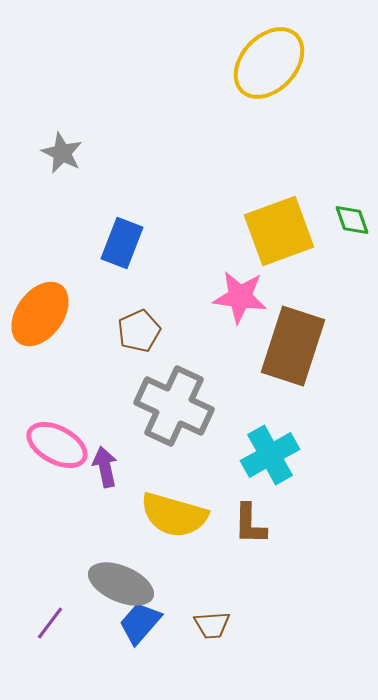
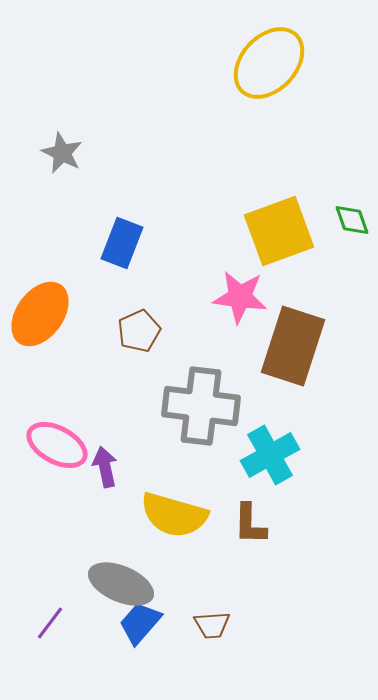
gray cross: moved 27 px right; rotated 18 degrees counterclockwise
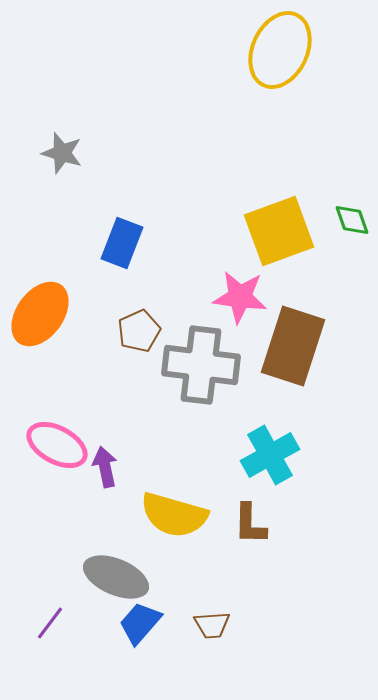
yellow ellipse: moved 11 px right, 13 px up; rotated 18 degrees counterclockwise
gray star: rotated 9 degrees counterclockwise
gray cross: moved 41 px up
gray ellipse: moved 5 px left, 7 px up
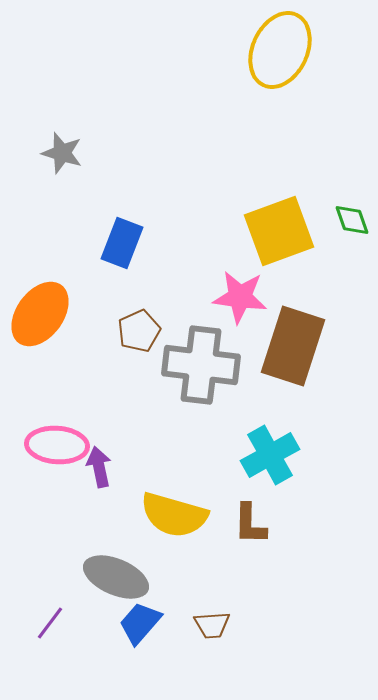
pink ellipse: rotated 24 degrees counterclockwise
purple arrow: moved 6 px left
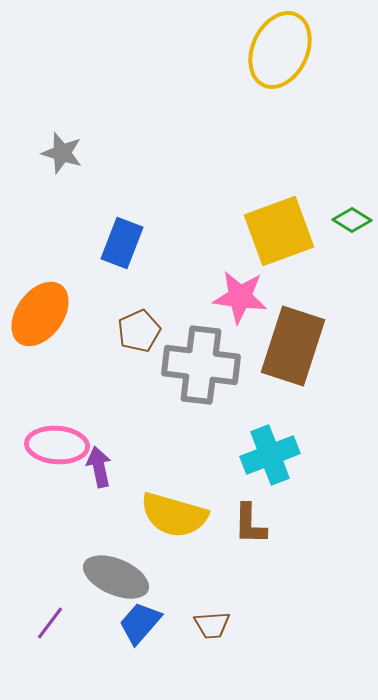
green diamond: rotated 39 degrees counterclockwise
cyan cross: rotated 8 degrees clockwise
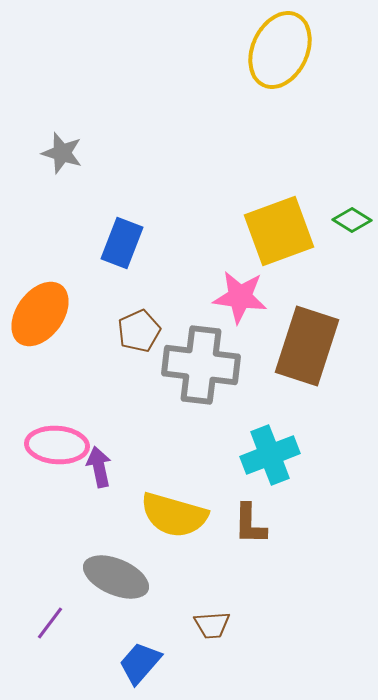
brown rectangle: moved 14 px right
blue trapezoid: moved 40 px down
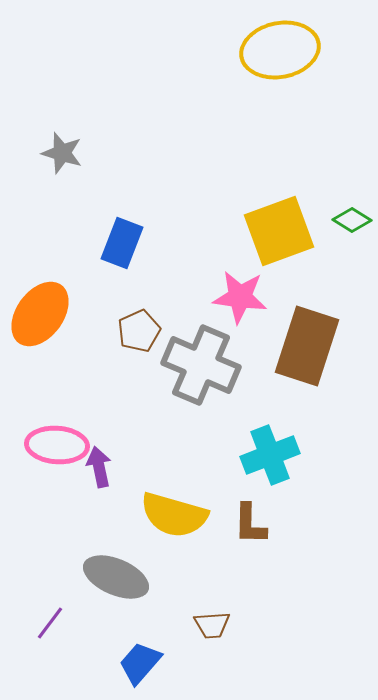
yellow ellipse: rotated 54 degrees clockwise
gray cross: rotated 16 degrees clockwise
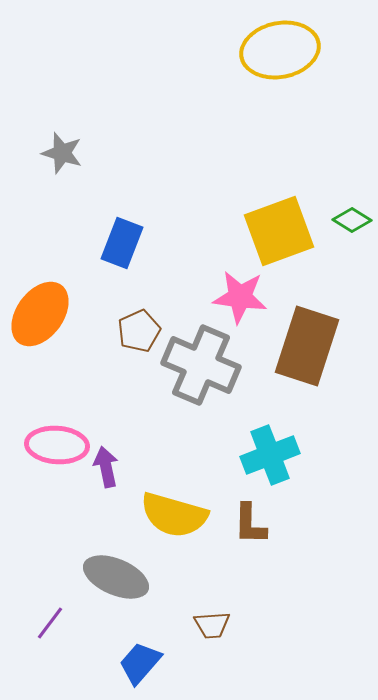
purple arrow: moved 7 px right
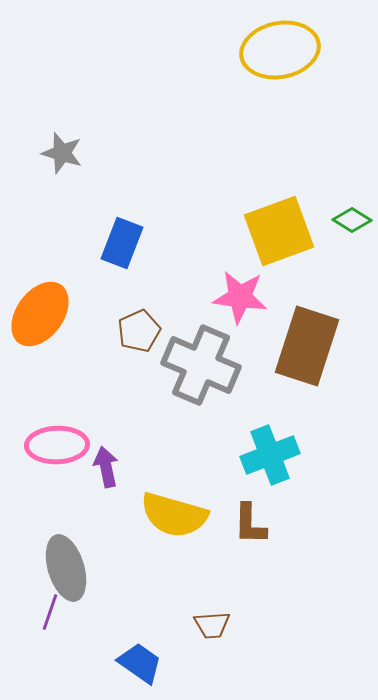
pink ellipse: rotated 6 degrees counterclockwise
gray ellipse: moved 50 px left, 9 px up; rotated 50 degrees clockwise
purple line: moved 11 px up; rotated 18 degrees counterclockwise
blue trapezoid: rotated 84 degrees clockwise
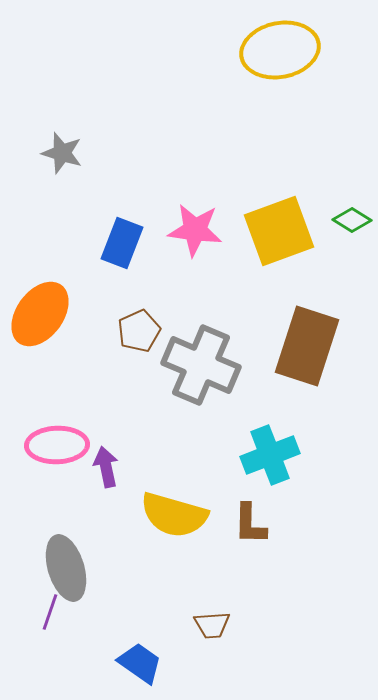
pink star: moved 45 px left, 67 px up
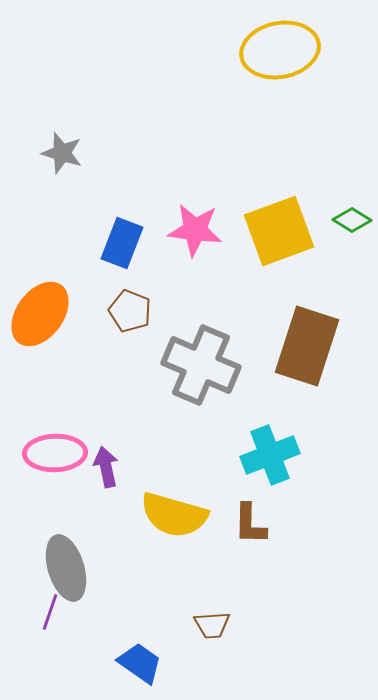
brown pentagon: moved 9 px left, 20 px up; rotated 27 degrees counterclockwise
pink ellipse: moved 2 px left, 8 px down
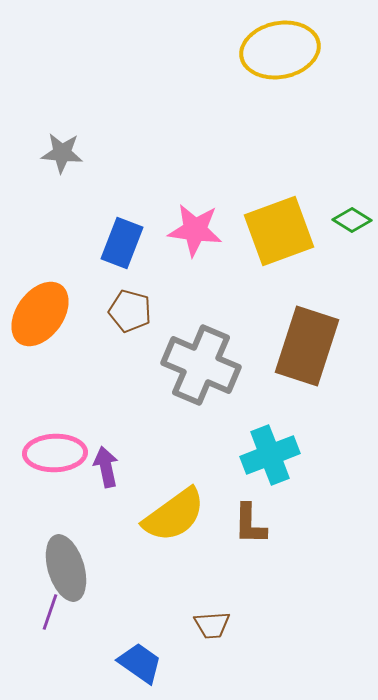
gray star: rotated 12 degrees counterclockwise
brown pentagon: rotated 6 degrees counterclockwise
yellow semicircle: rotated 52 degrees counterclockwise
